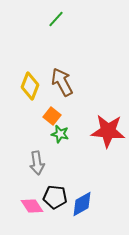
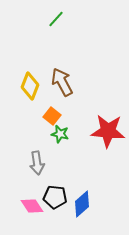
blue diamond: rotated 12 degrees counterclockwise
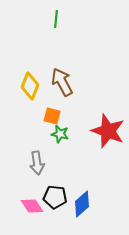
green line: rotated 36 degrees counterclockwise
orange square: rotated 24 degrees counterclockwise
red star: rotated 16 degrees clockwise
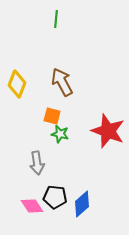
yellow diamond: moved 13 px left, 2 px up
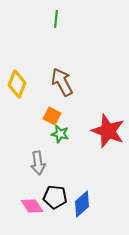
orange square: rotated 12 degrees clockwise
gray arrow: moved 1 px right
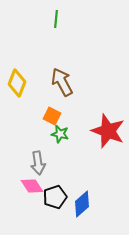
yellow diamond: moved 1 px up
black pentagon: rotated 25 degrees counterclockwise
pink diamond: moved 20 px up
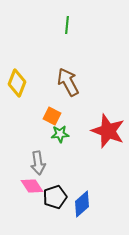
green line: moved 11 px right, 6 px down
brown arrow: moved 6 px right
green star: rotated 18 degrees counterclockwise
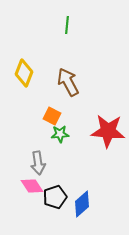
yellow diamond: moved 7 px right, 10 px up
red star: rotated 16 degrees counterclockwise
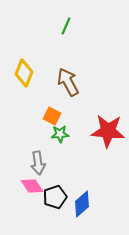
green line: moved 1 px left, 1 px down; rotated 18 degrees clockwise
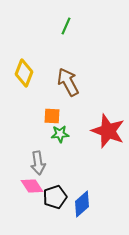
orange square: rotated 24 degrees counterclockwise
red star: rotated 16 degrees clockwise
